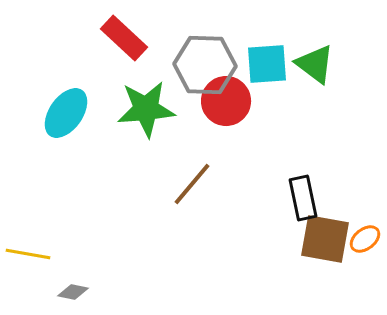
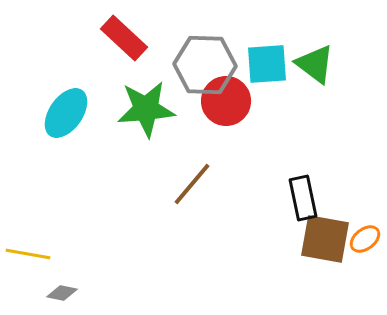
gray diamond: moved 11 px left, 1 px down
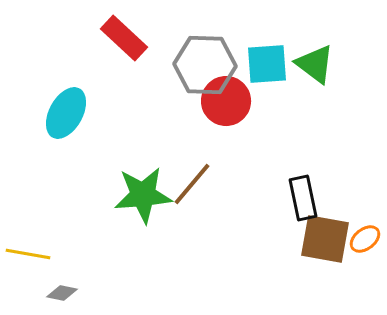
green star: moved 3 px left, 86 px down
cyan ellipse: rotated 6 degrees counterclockwise
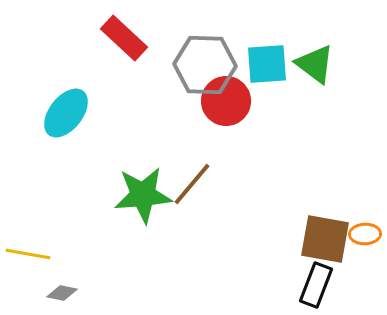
cyan ellipse: rotated 9 degrees clockwise
black rectangle: moved 13 px right, 87 px down; rotated 33 degrees clockwise
orange ellipse: moved 5 px up; rotated 36 degrees clockwise
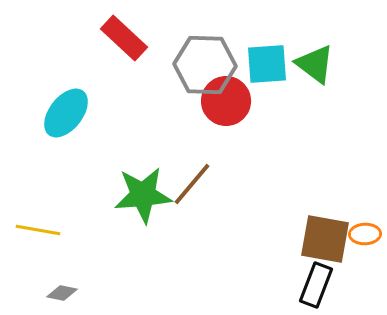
yellow line: moved 10 px right, 24 px up
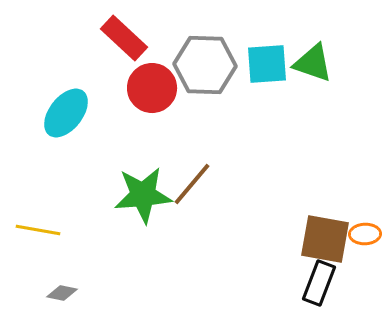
green triangle: moved 2 px left, 1 px up; rotated 18 degrees counterclockwise
red circle: moved 74 px left, 13 px up
black rectangle: moved 3 px right, 2 px up
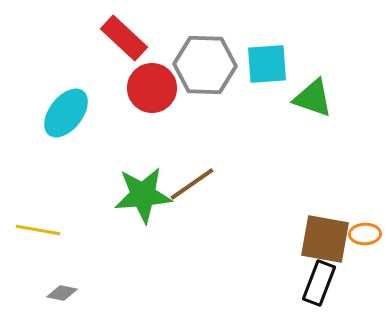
green triangle: moved 35 px down
brown line: rotated 15 degrees clockwise
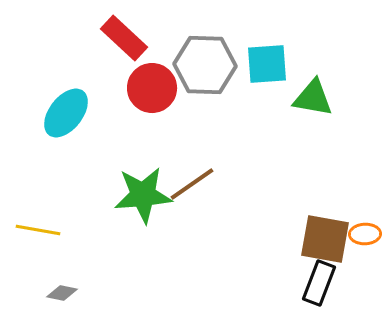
green triangle: rotated 9 degrees counterclockwise
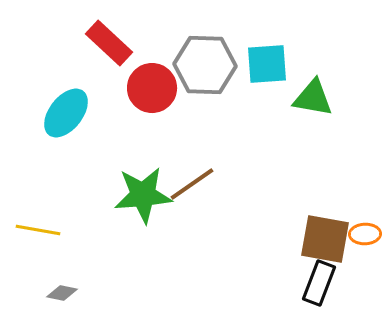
red rectangle: moved 15 px left, 5 px down
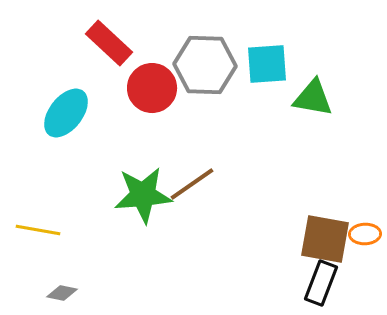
black rectangle: moved 2 px right
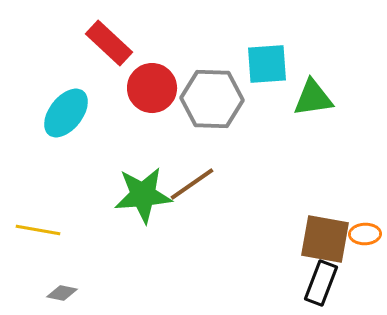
gray hexagon: moved 7 px right, 34 px down
green triangle: rotated 18 degrees counterclockwise
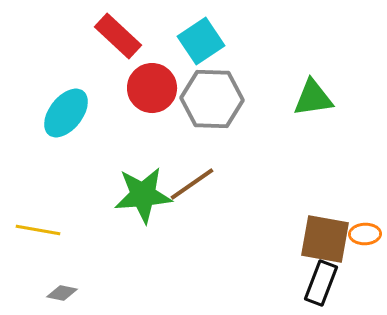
red rectangle: moved 9 px right, 7 px up
cyan square: moved 66 px left, 23 px up; rotated 30 degrees counterclockwise
